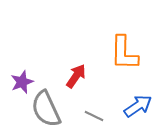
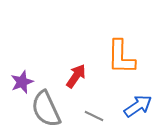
orange L-shape: moved 3 px left, 4 px down
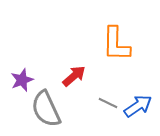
orange L-shape: moved 5 px left, 13 px up
red arrow: moved 2 px left; rotated 15 degrees clockwise
purple star: moved 2 px up
gray line: moved 14 px right, 13 px up
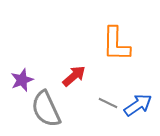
blue arrow: moved 1 px up
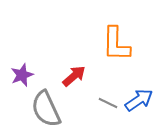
purple star: moved 5 px up
blue arrow: moved 1 px right, 5 px up
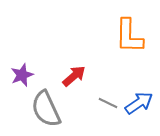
orange L-shape: moved 13 px right, 8 px up
blue arrow: moved 3 px down
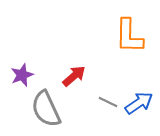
gray line: moved 1 px up
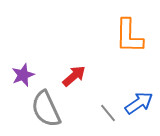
purple star: moved 1 px right
gray line: moved 11 px down; rotated 24 degrees clockwise
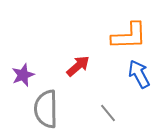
orange L-shape: rotated 93 degrees counterclockwise
red arrow: moved 4 px right, 10 px up
blue arrow: moved 29 px up; rotated 84 degrees counterclockwise
gray semicircle: rotated 24 degrees clockwise
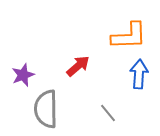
blue arrow: rotated 32 degrees clockwise
